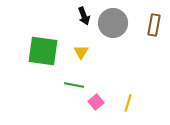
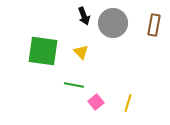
yellow triangle: rotated 14 degrees counterclockwise
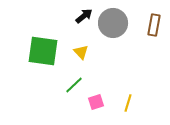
black arrow: rotated 108 degrees counterclockwise
green line: rotated 54 degrees counterclockwise
pink square: rotated 21 degrees clockwise
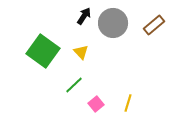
black arrow: rotated 18 degrees counterclockwise
brown rectangle: rotated 40 degrees clockwise
green square: rotated 28 degrees clockwise
pink square: moved 2 px down; rotated 21 degrees counterclockwise
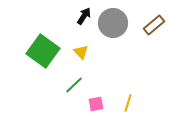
pink square: rotated 28 degrees clockwise
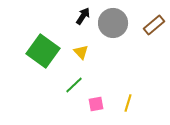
black arrow: moved 1 px left
